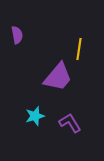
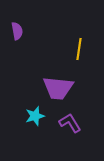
purple semicircle: moved 4 px up
purple trapezoid: moved 11 px down; rotated 56 degrees clockwise
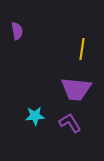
yellow line: moved 3 px right
purple trapezoid: moved 18 px right, 1 px down
cyan star: rotated 12 degrees clockwise
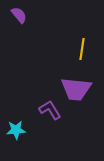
purple semicircle: moved 2 px right, 16 px up; rotated 30 degrees counterclockwise
cyan star: moved 19 px left, 14 px down
purple L-shape: moved 20 px left, 13 px up
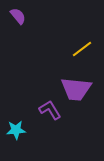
purple semicircle: moved 1 px left, 1 px down
yellow line: rotated 45 degrees clockwise
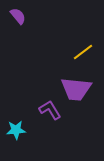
yellow line: moved 1 px right, 3 px down
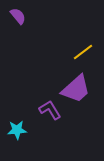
purple trapezoid: rotated 48 degrees counterclockwise
cyan star: moved 1 px right
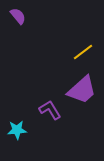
purple trapezoid: moved 6 px right, 1 px down
